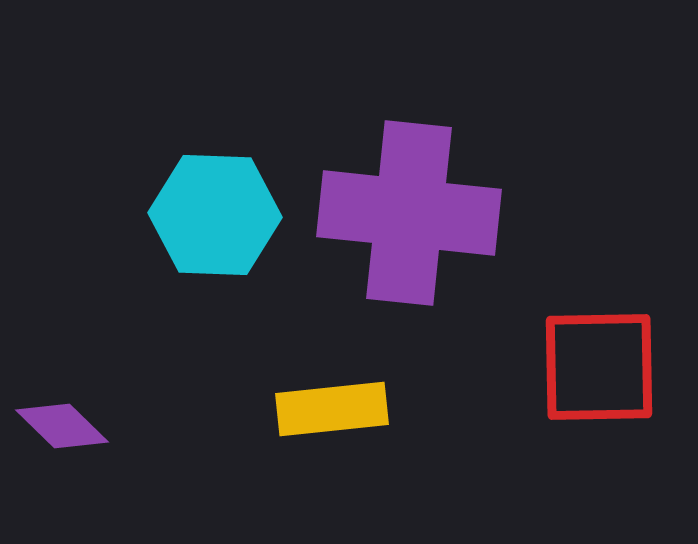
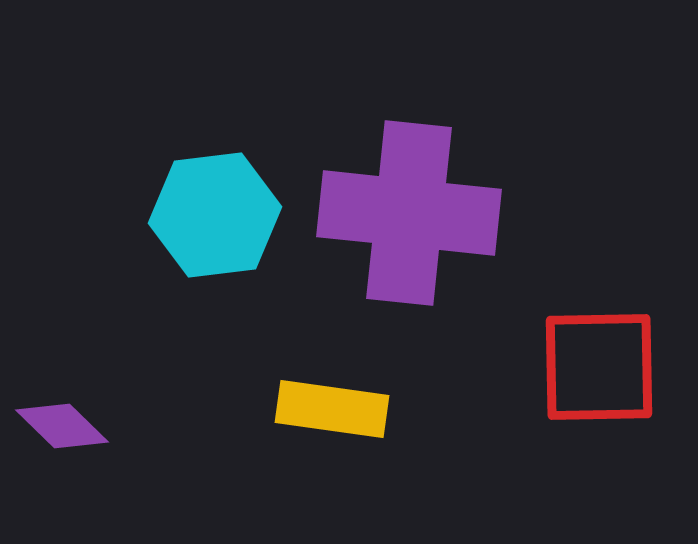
cyan hexagon: rotated 9 degrees counterclockwise
yellow rectangle: rotated 14 degrees clockwise
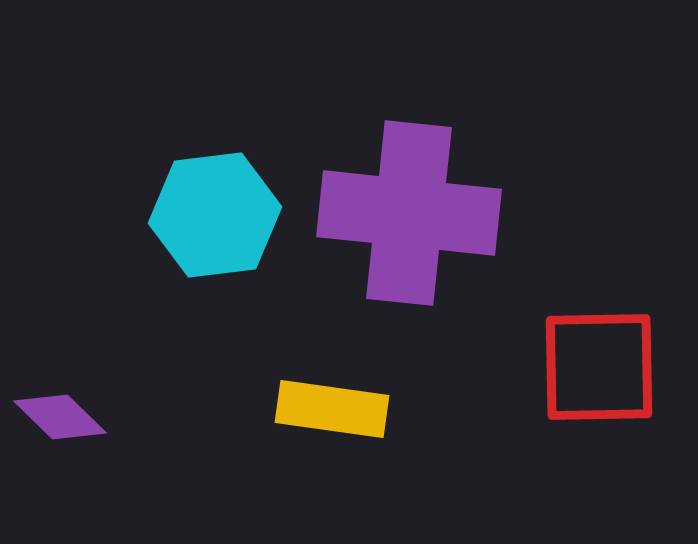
purple diamond: moved 2 px left, 9 px up
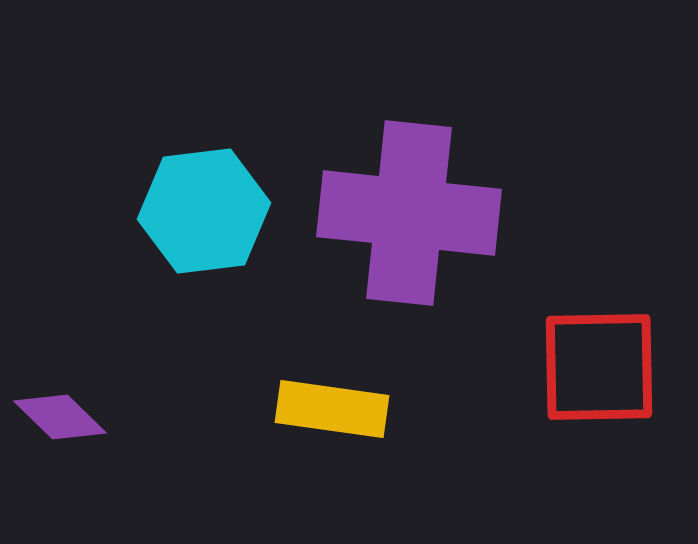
cyan hexagon: moved 11 px left, 4 px up
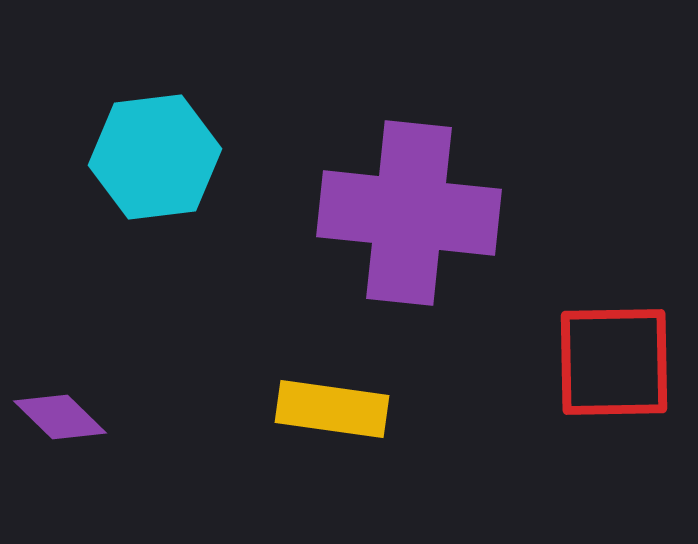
cyan hexagon: moved 49 px left, 54 px up
red square: moved 15 px right, 5 px up
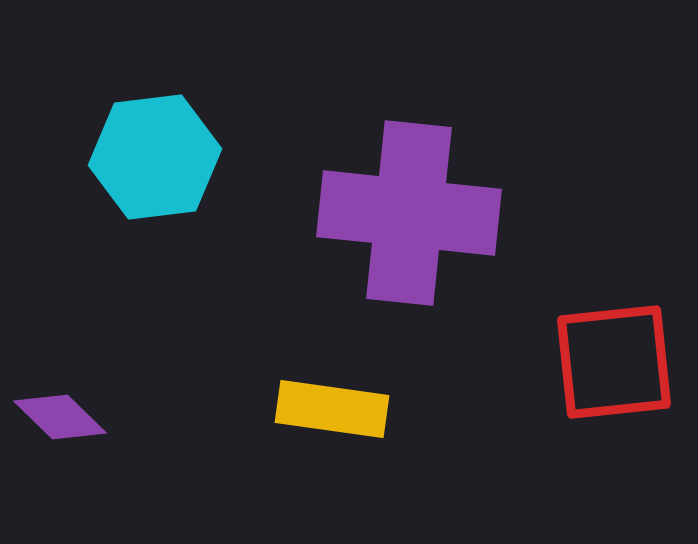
red square: rotated 5 degrees counterclockwise
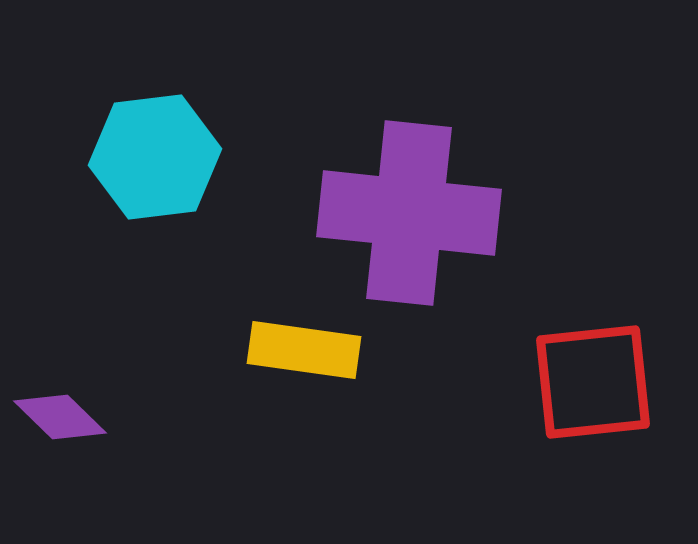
red square: moved 21 px left, 20 px down
yellow rectangle: moved 28 px left, 59 px up
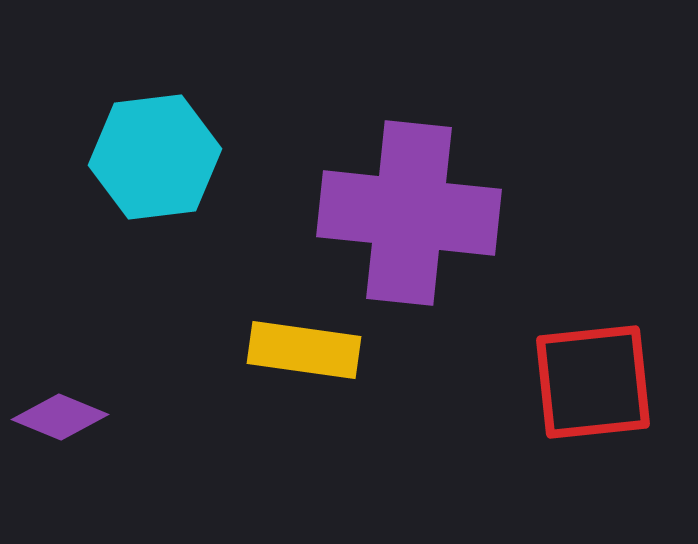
purple diamond: rotated 22 degrees counterclockwise
